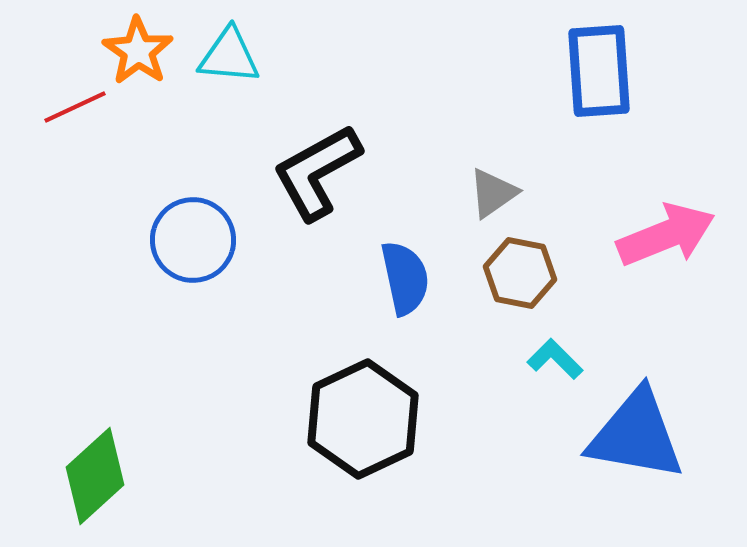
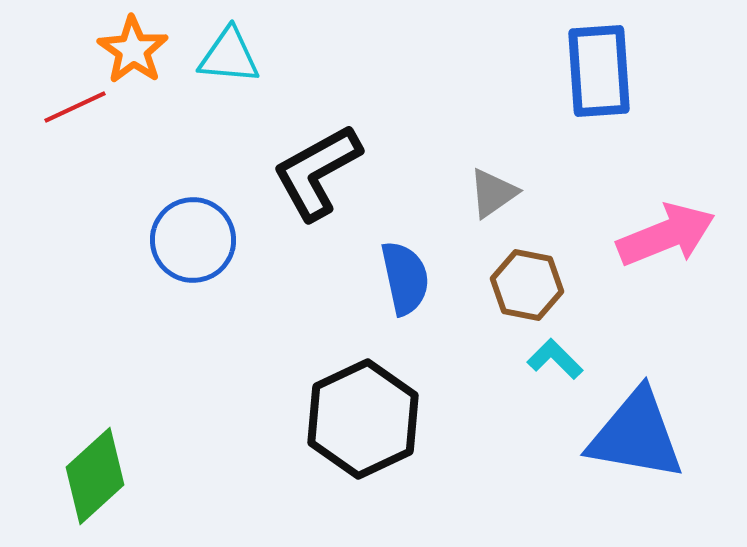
orange star: moved 5 px left, 1 px up
brown hexagon: moved 7 px right, 12 px down
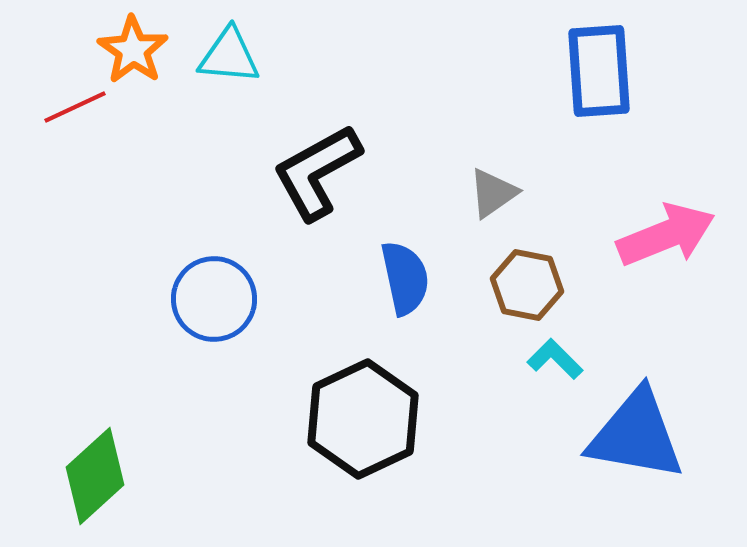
blue circle: moved 21 px right, 59 px down
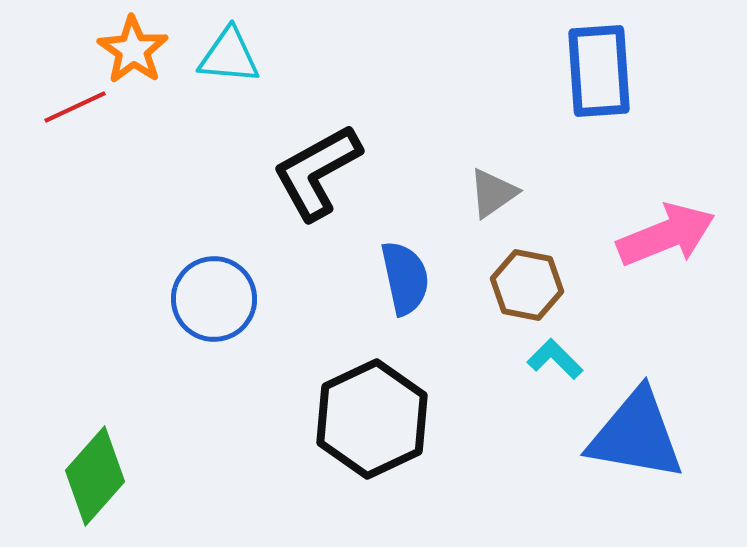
black hexagon: moved 9 px right
green diamond: rotated 6 degrees counterclockwise
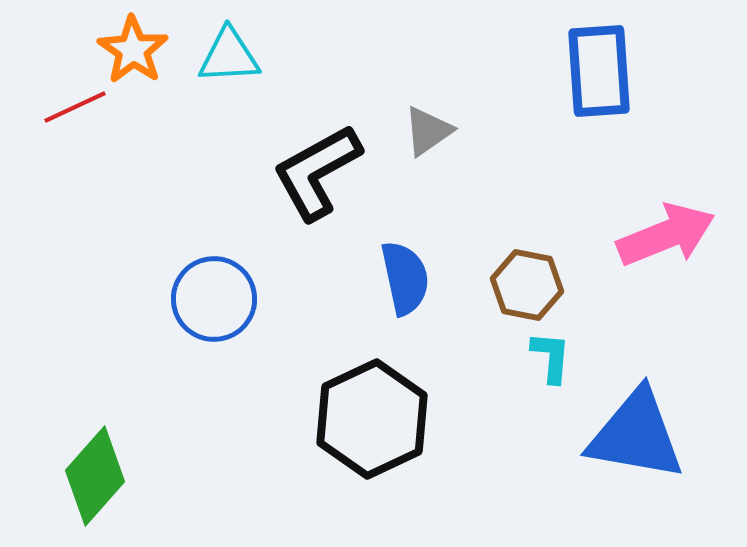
cyan triangle: rotated 8 degrees counterclockwise
gray triangle: moved 65 px left, 62 px up
cyan L-shape: moved 4 px left, 2 px up; rotated 50 degrees clockwise
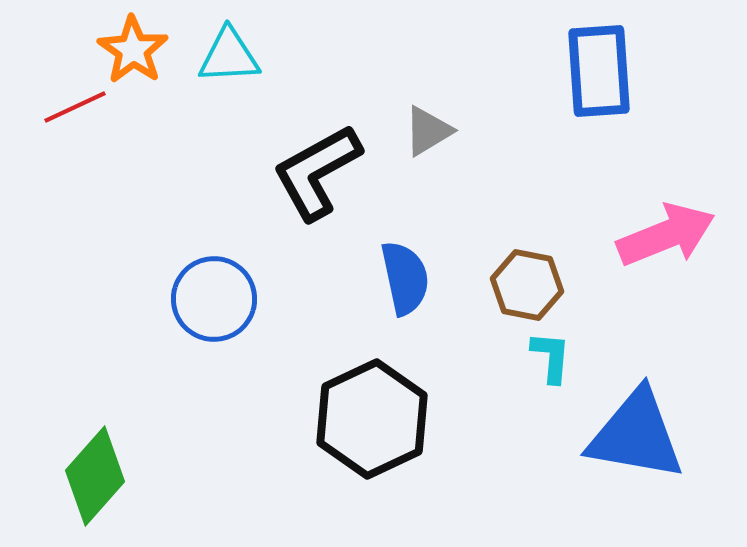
gray triangle: rotated 4 degrees clockwise
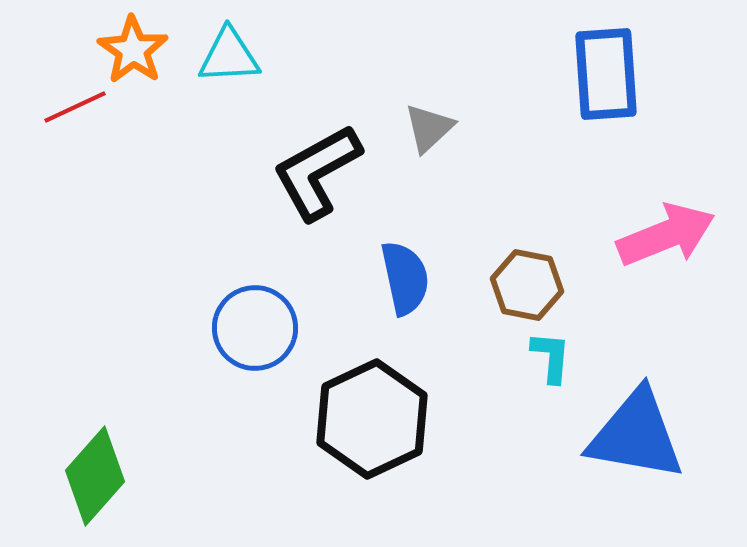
blue rectangle: moved 7 px right, 3 px down
gray triangle: moved 1 px right, 3 px up; rotated 12 degrees counterclockwise
blue circle: moved 41 px right, 29 px down
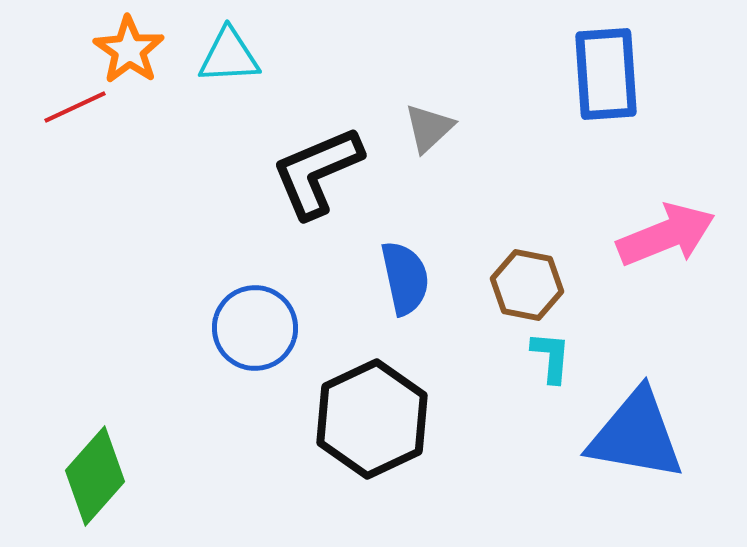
orange star: moved 4 px left
black L-shape: rotated 6 degrees clockwise
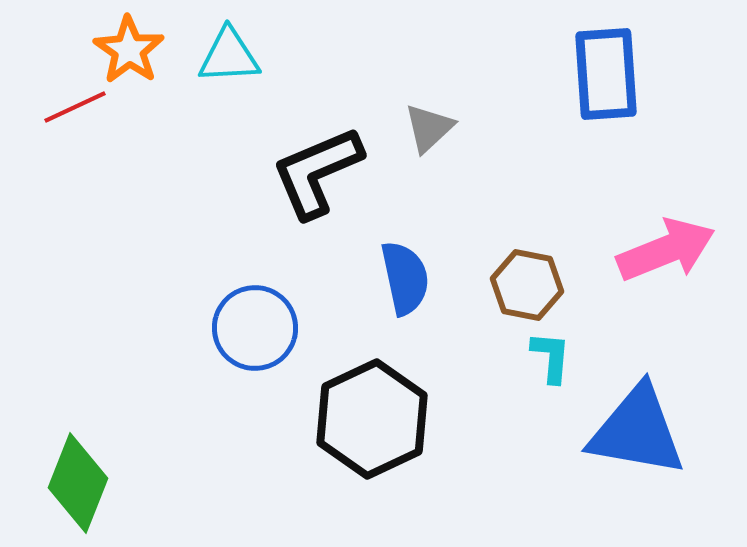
pink arrow: moved 15 px down
blue triangle: moved 1 px right, 4 px up
green diamond: moved 17 px left, 7 px down; rotated 20 degrees counterclockwise
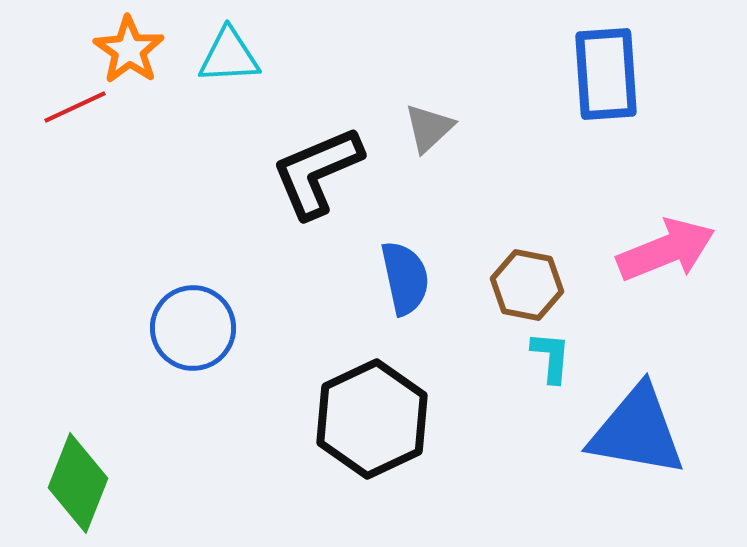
blue circle: moved 62 px left
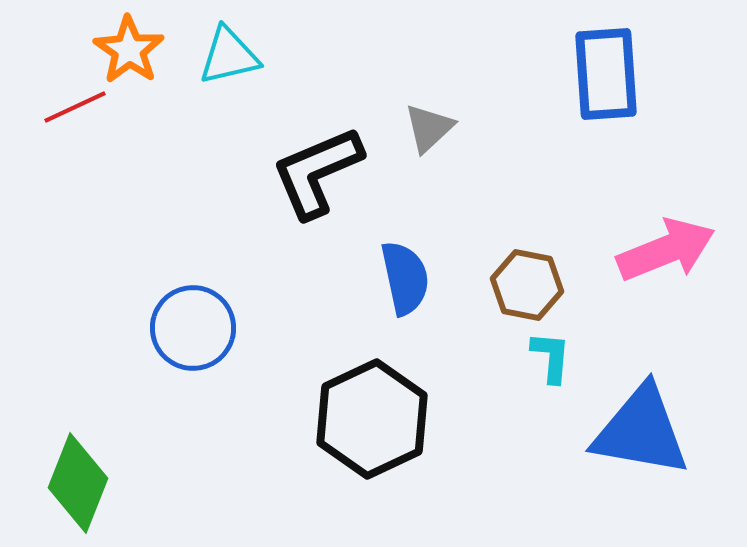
cyan triangle: rotated 10 degrees counterclockwise
blue triangle: moved 4 px right
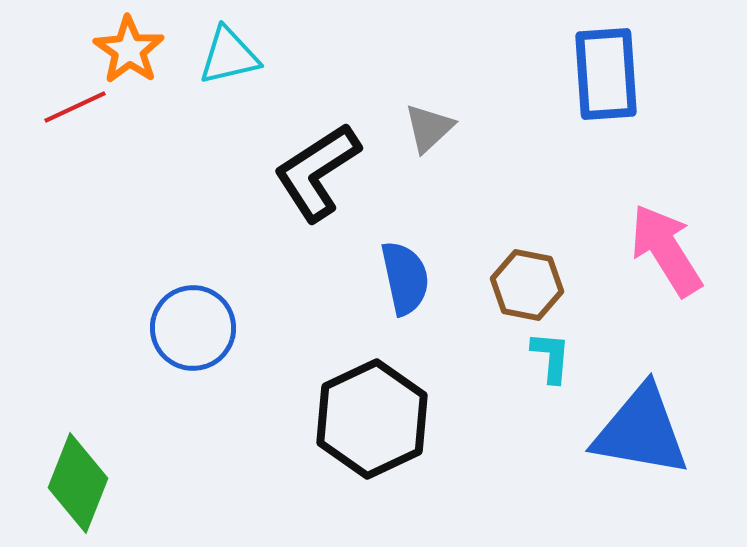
black L-shape: rotated 10 degrees counterclockwise
pink arrow: rotated 100 degrees counterclockwise
